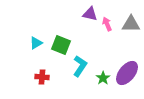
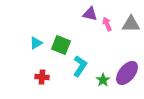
green star: moved 2 px down
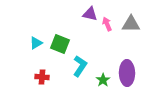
green square: moved 1 px left, 1 px up
purple ellipse: rotated 40 degrees counterclockwise
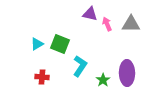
cyan triangle: moved 1 px right, 1 px down
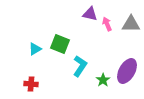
cyan triangle: moved 2 px left, 5 px down
purple ellipse: moved 2 px up; rotated 30 degrees clockwise
red cross: moved 11 px left, 7 px down
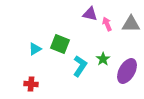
green star: moved 21 px up
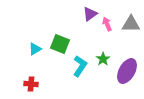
purple triangle: rotated 49 degrees counterclockwise
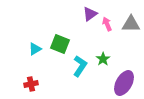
purple ellipse: moved 3 px left, 12 px down
red cross: rotated 16 degrees counterclockwise
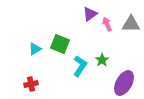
green star: moved 1 px left, 1 px down
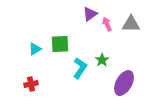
green square: rotated 24 degrees counterclockwise
cyan L-shape: moved 2 px down
